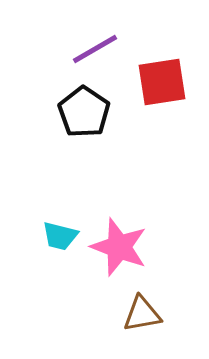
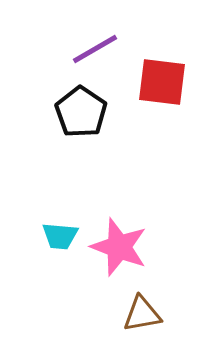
red square: rotated 16 degrees clockwise
black pentagon: moved 3 px left
cyan trapezoid: rotated 9 degrees counterclockwise
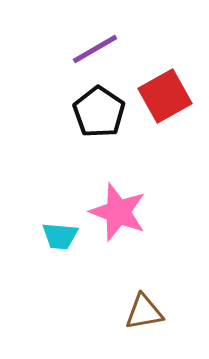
red square: moved 3 px right, 14 px down; rotated 36 degrees counterclockwise
black pentagon: moved 18 px right
pink star: moved 1 px left, 35 px up
brown triangle: moved 2 px right, 2 px up
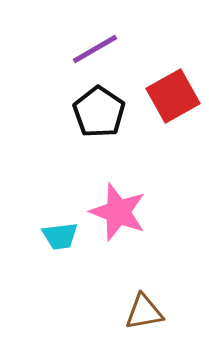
red square: moved 8 px right
cyan trapezoid: rotated 12 degrees counterclockwise
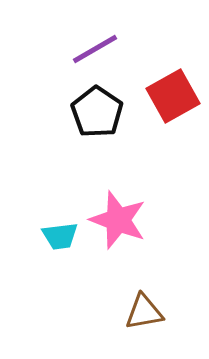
black pentagon: moved 2 px left
pink star: moved 8 px down
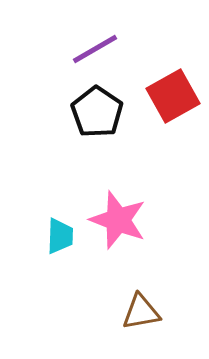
cyan trapezoid: rotated 81 degrees counterclockwise
brown triangle: moved 3 px left
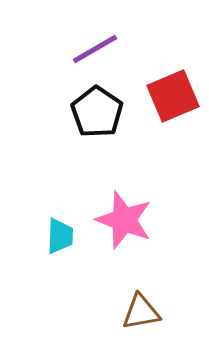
red square: rotated 6 degrees clockwise
pink star: moved 6 px right
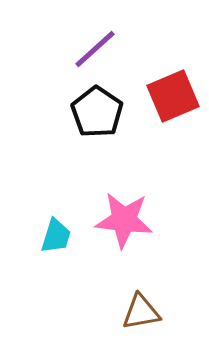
purple line: rotated 12 degrees counterclockwise
pink star: rotated 14 degrees counterclockwise
cyan trapezoid: moved 4 px left; rotated 15 degrees clockwise
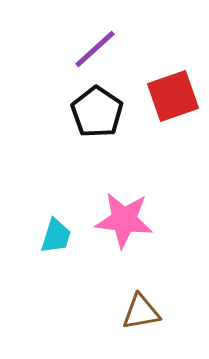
red square: rotated 4 degrees clockwise
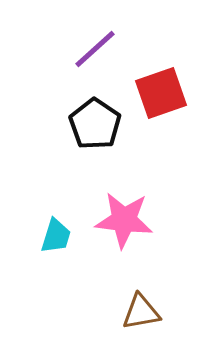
red square: moved 12 px left, 3 px up
black pentagon: moved 2 px left, 12 px down
